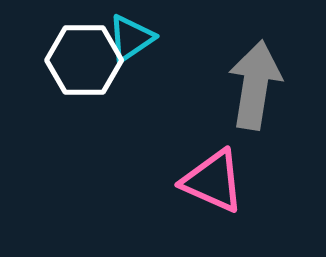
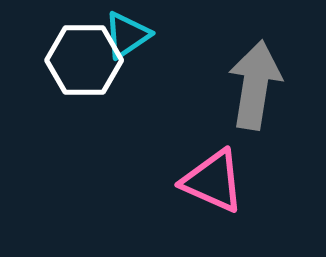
cyan triangle: moved 4 px left, 3 px up
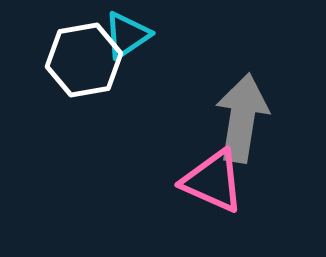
white hexagon: rotated 10 degrees counterclockwise
gray arrow: moved 13 px left, 33 px down
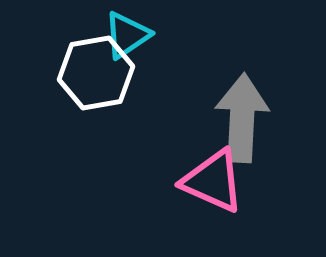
white hexagon: moved 12 px right, 13 px down
gray arrow: rotated 6 degrees counterclockwise
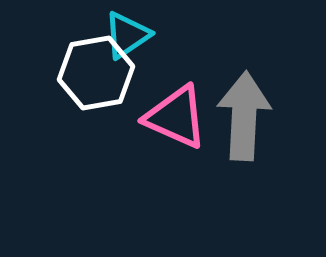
gray arrow: moved 2 px right, 2 px up
pink triangle: moved 37 px left, 64 px up
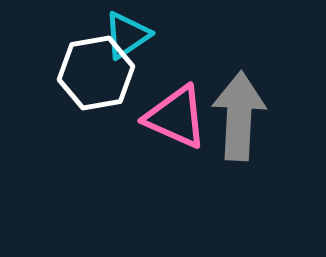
gray arrow: moved 5 px left
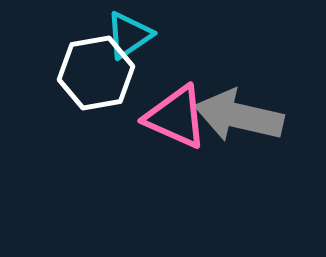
cyan triangle: moved 2 px right
gray arrow: rotated 80 degrees counterclockwise
